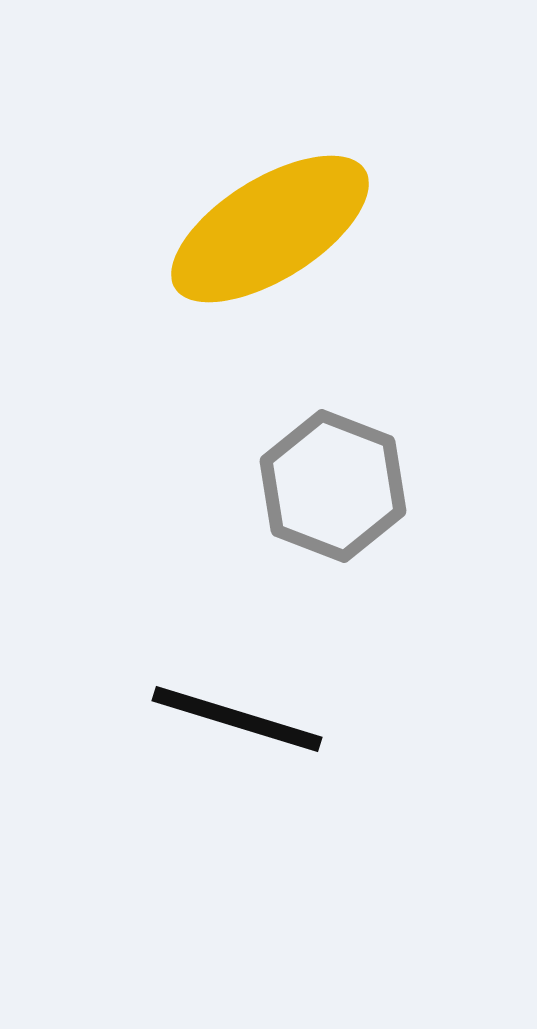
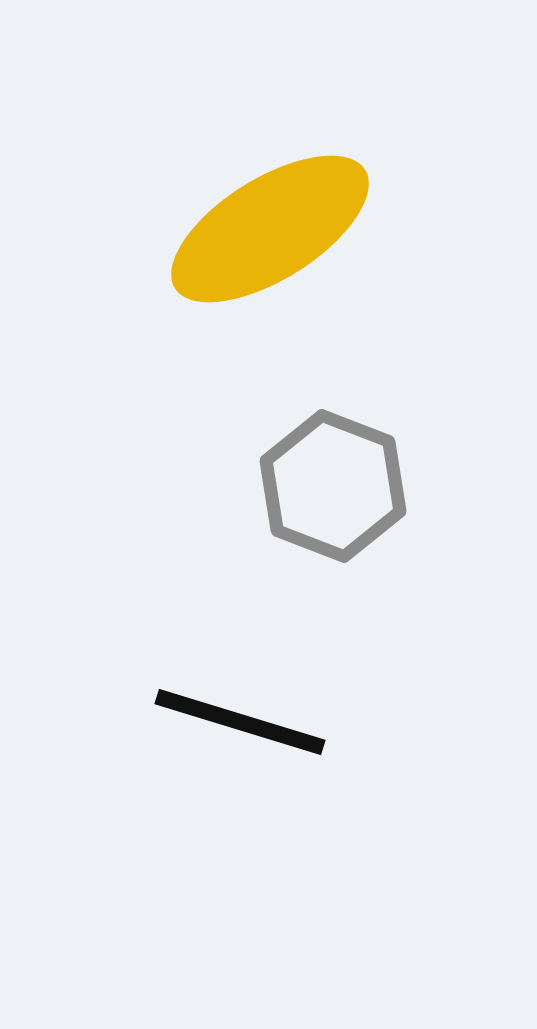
black line: moved 3 px right, 3 px down
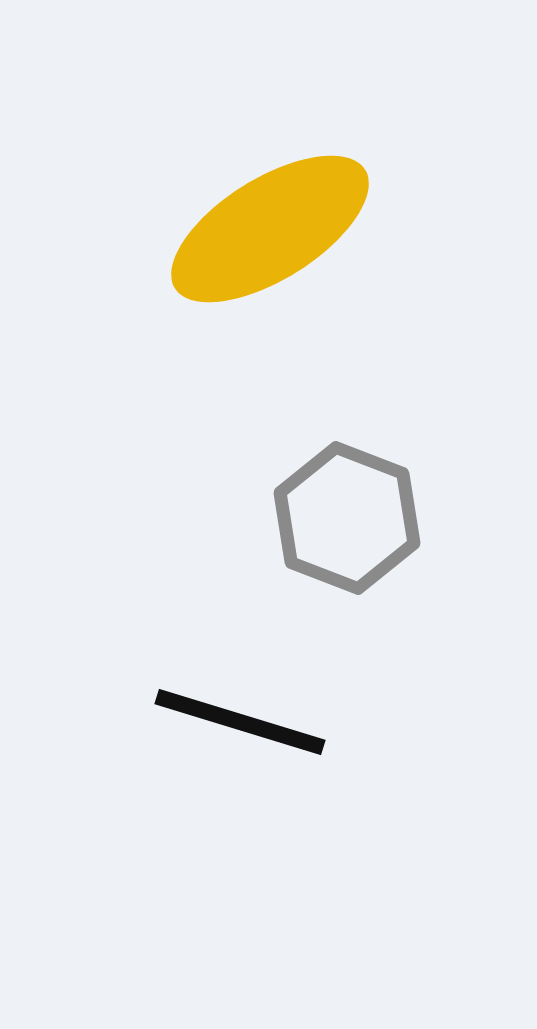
gray hexagon: moved 14 px right, 32 px down
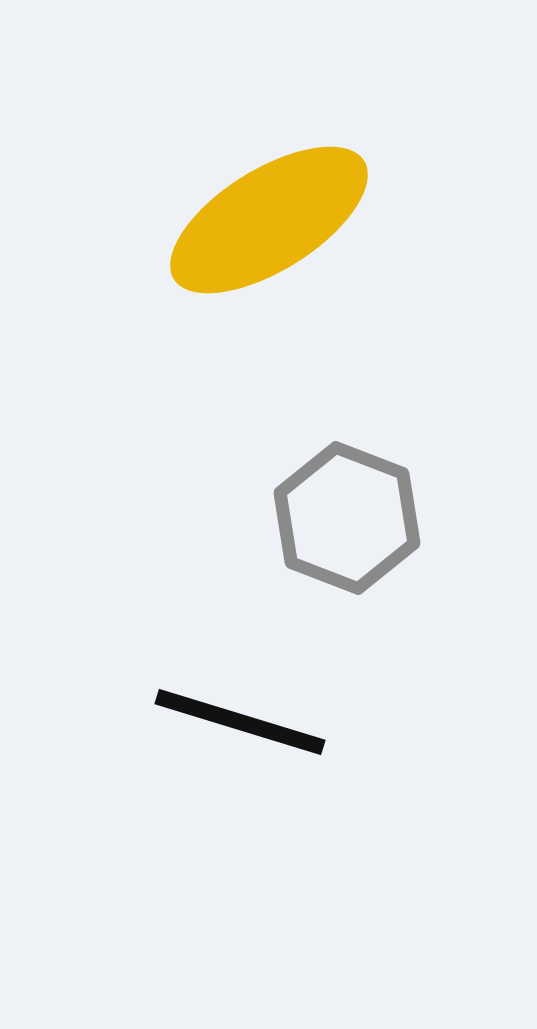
yellow ellipse: moved 1 px left, 9 px up
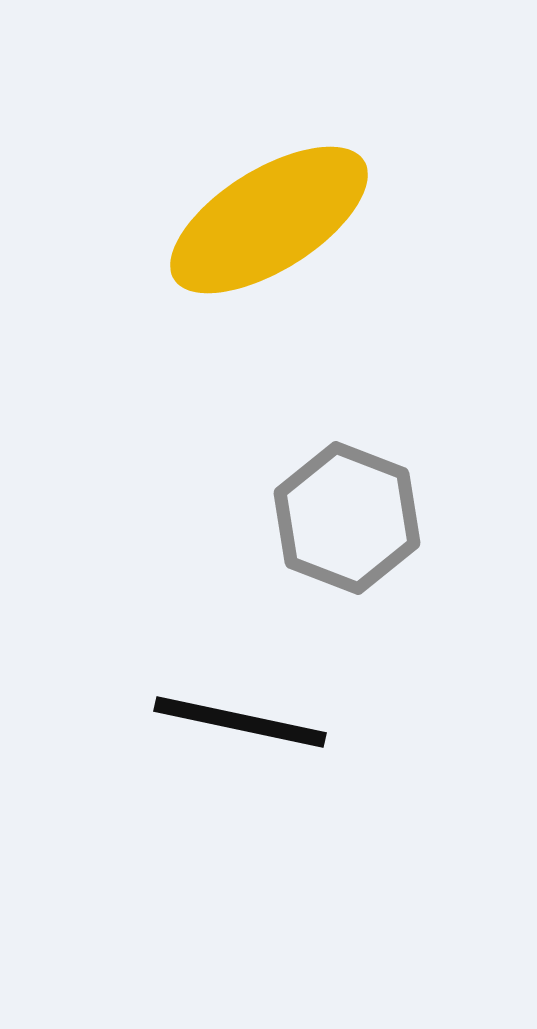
black line: rotated 5 degrees counterclockwise
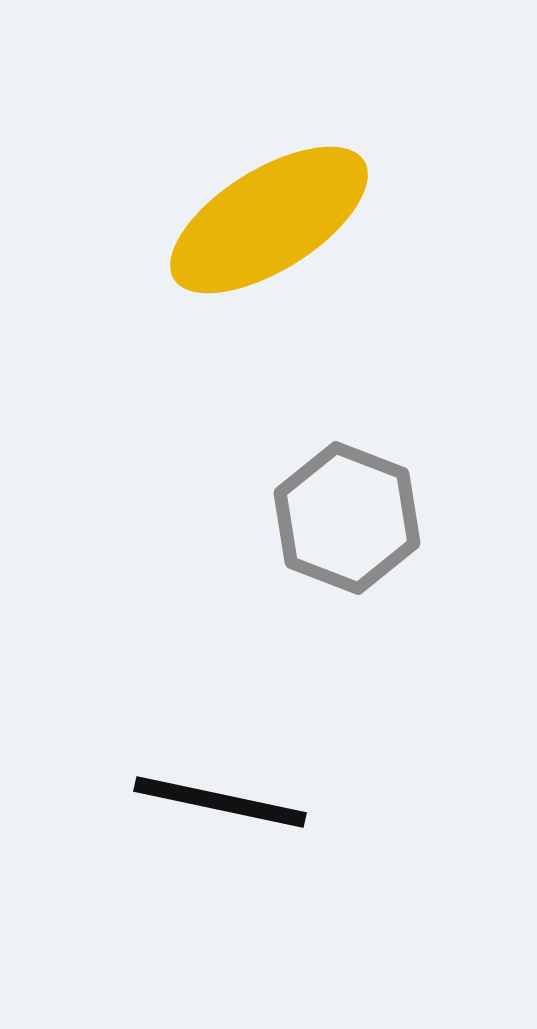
black line: moved 20 px left, 80 px down
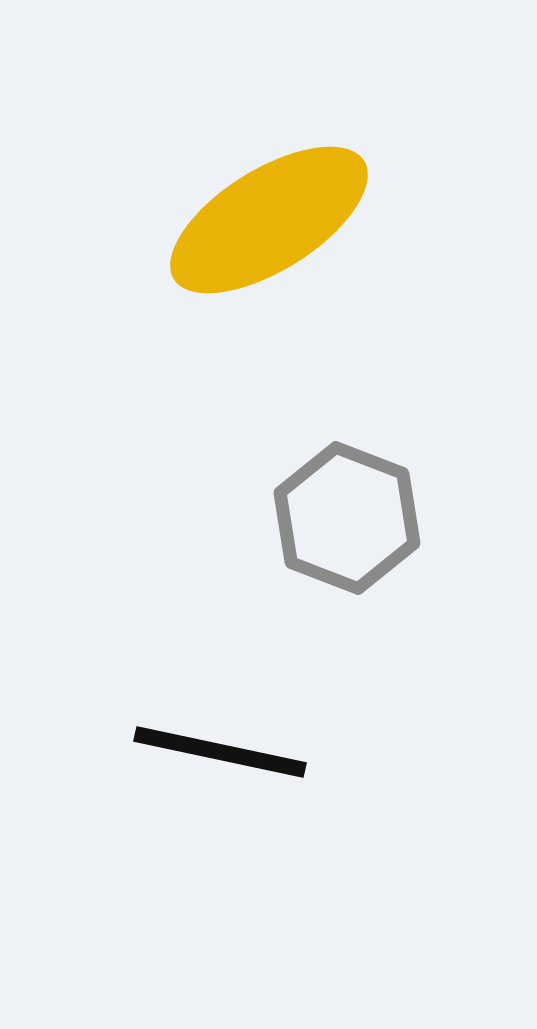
black line: moved 50 px up
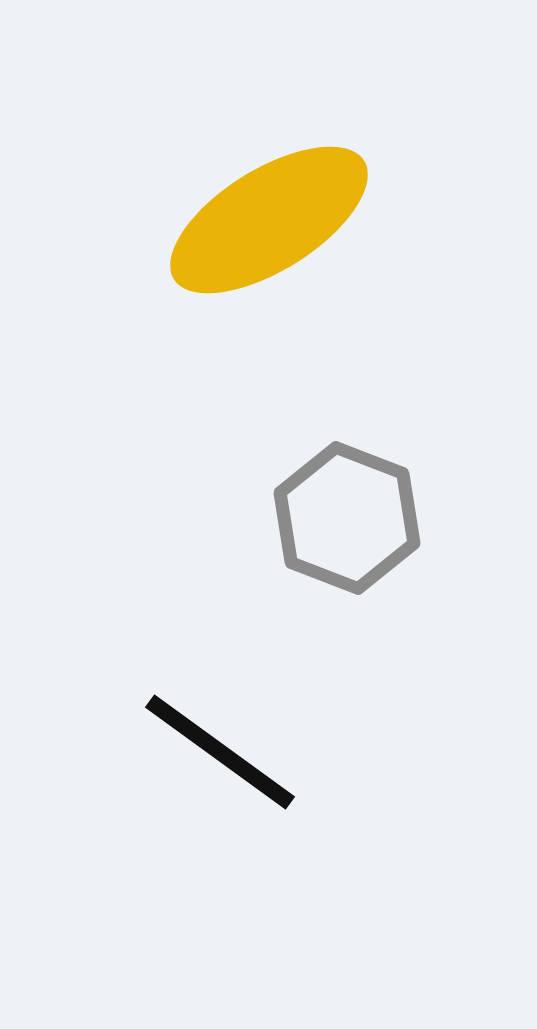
black line: rotated 24 degrees clockwise
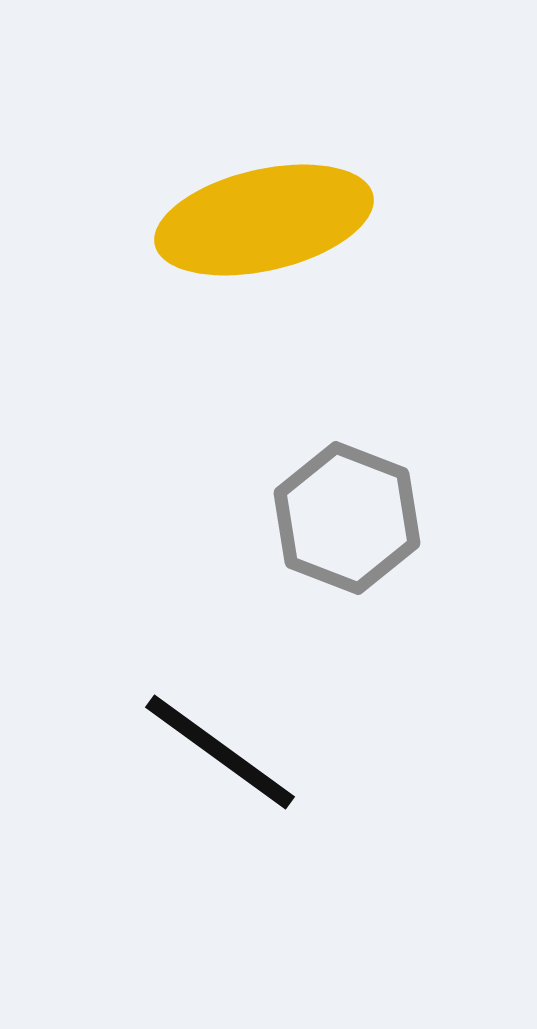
yellow ellipse: moved 5 px left; rotated 19 degrees clockwise
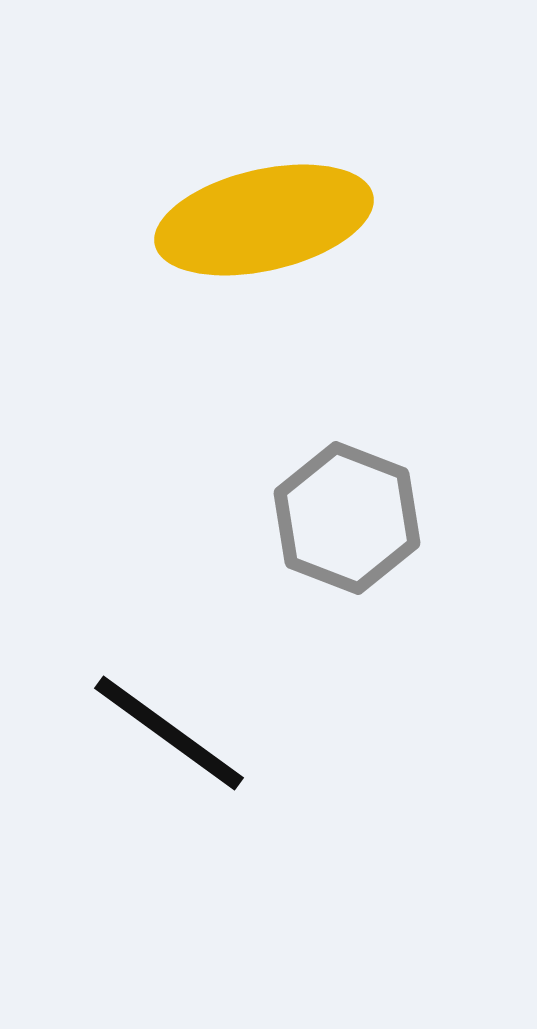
black line: moved 51 px left, 19 px up
